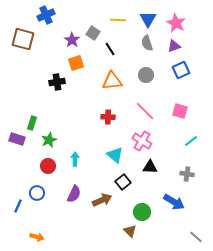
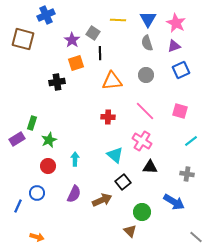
black line: moved 10 px left, 4 px down; rotated 32 degrees clockwise
purple rectangle: rotated 49 degrees counterclockwise
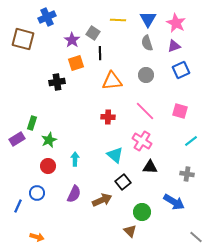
blue cross: moved 1 px right, 2 px down
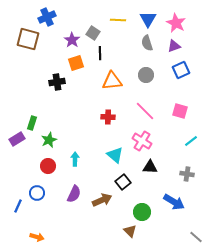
brown square: moved 5 px right
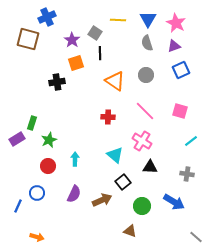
gray square: moved 2 px right
orange triangle: moved 3 px right; rotated 40 degrees clockwise
green circle: moved 6 px up
brown triangle: rotated 24 degrees counterclockwise
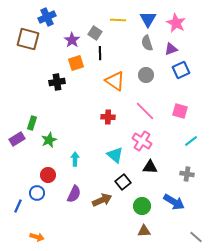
purple triangle: moved 3 px left, 3 px down
red circle: moved 9 px down
brown triangle: moved 14 px right; rotated 24 degrees counterclockwise
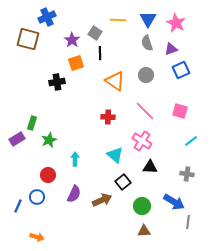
blue circle: moved 4 px down
gray line: moved 8 px left, 15 px up; rotated 56 degrees clockwise
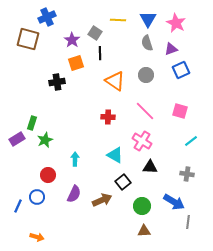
green star: moved 4 px left
cyan triangle: rotated 12 degrees counterclockwise
